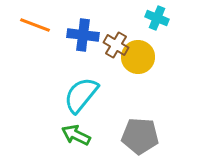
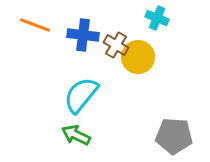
gray pentagon: moved 34 px right
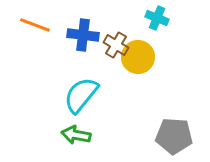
green arrow: rotated 16 degrees counterclockwise
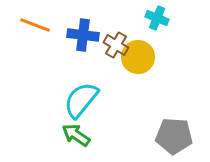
cyan semicircle: moved 5 px down
green arrow: rotated 24 degrees clockwise
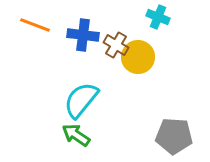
cyan cross: moved 1 px right, 1 px up
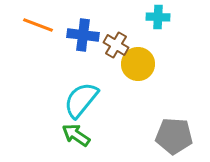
cyan cross: rotated 20 degrees counterclockwise
orange line: moved 3 px right
yellow circle: moved 7 px down
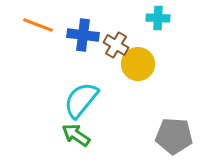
cyan cross: moved 1 px down
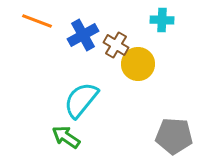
cyan cross: moved 4 px right, 2 px down
orange line: moved 1 px left, 4 px up
blue cross: rotated 36 degrees counterclockwise
green arrow: moved 10 px left, 2 px down
